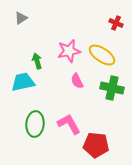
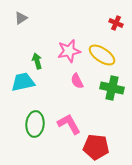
red pentagon: moved 2 px down
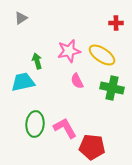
red cross: rotated 24 degrees counterclockwise
pink L-shape: moved 4 px left, 4 px down
red pentagon: moved 4 px left
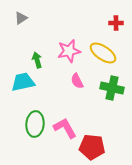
yellow ellipse: moved 1 px right, 2 px up
green arrow: moved 1 px up
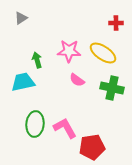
pink star: rotated 15 degrees clockwise
pink semicircle: moved 1 px up; rotated 28 degrees counterclockwise
red pentagon: rotated 15 degrees counterclockwise
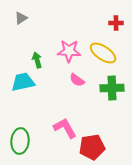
green cross: rotated 15 degrees counterclockwise
green ellipse: moved 15 px left, 17 px down
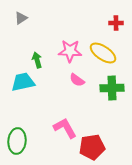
pink star: moved 1 px right
green ellipse: moved 3 px left
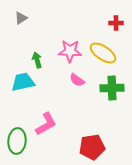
pink L-shape: moved 19 px left, 4 px up; rotated 90 degrees clockwise
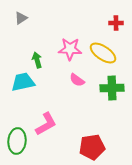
pink star: moved 2 px up
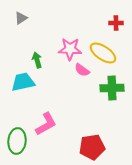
pink semicircle: moved 5 px right, 10 px up
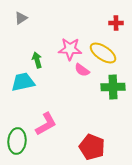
green cross: moved 1 px right, 1 px up
red pentagon: rotated 30 degrees clockwise
